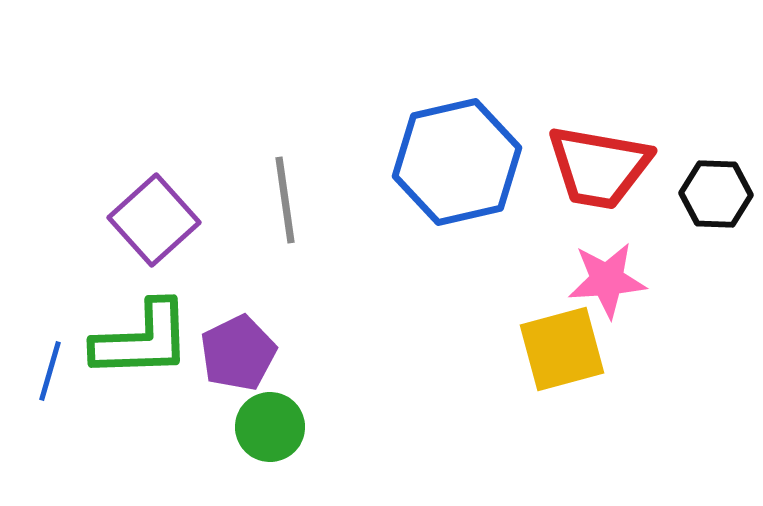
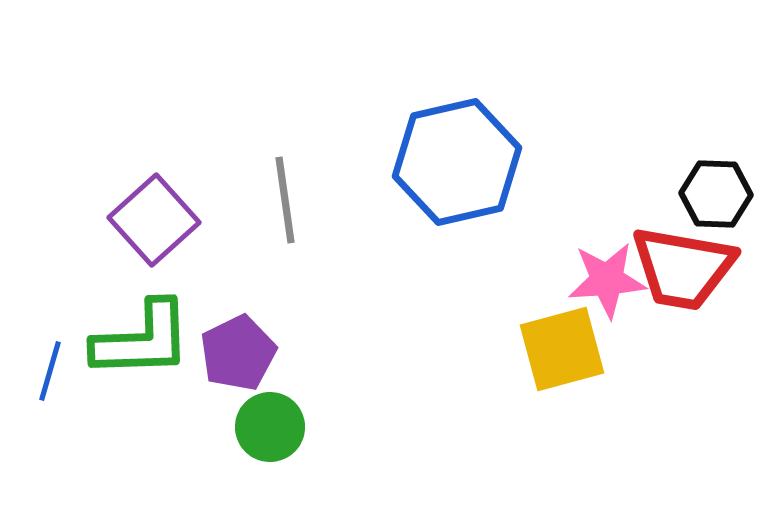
red trapezoid: moved 84 px right, 101 px down
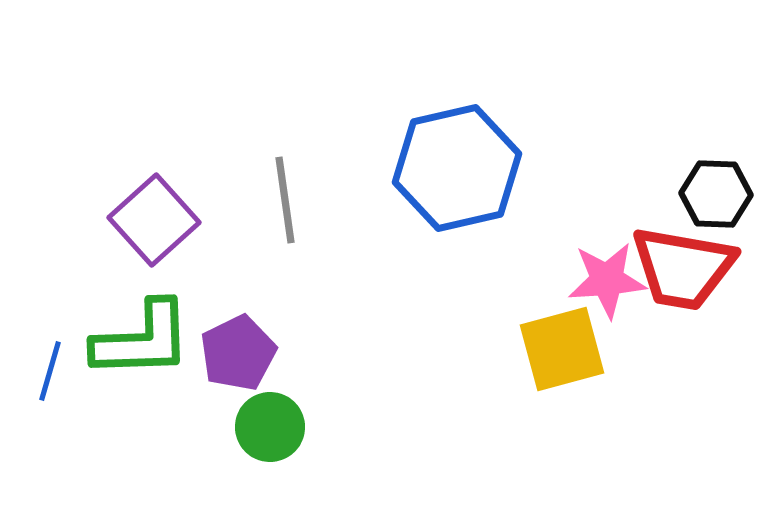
blue hexagon: moved 6 px down
